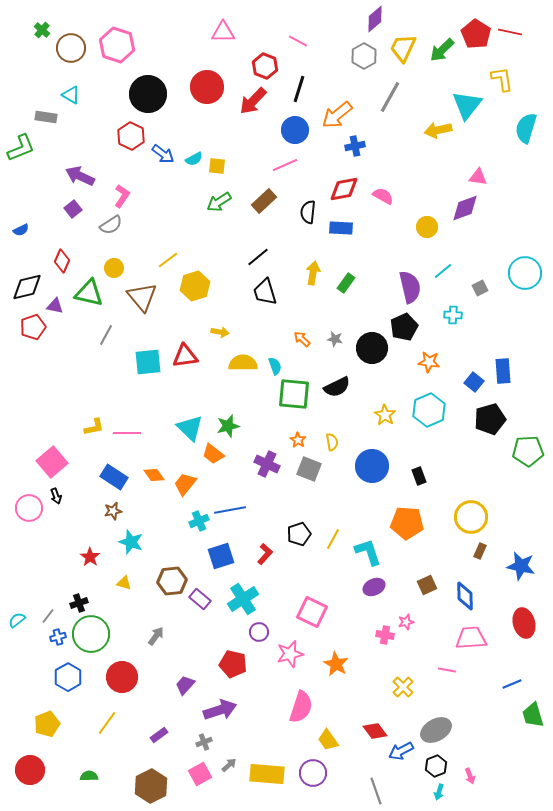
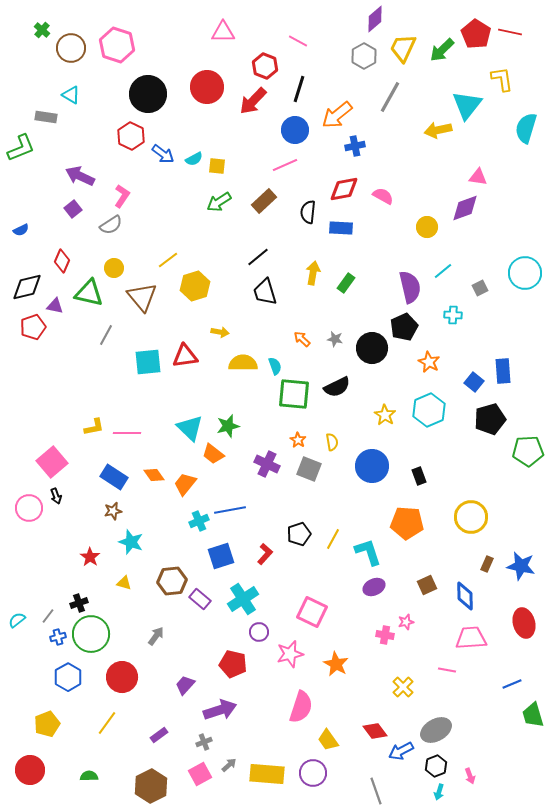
orange star at (429, 362): rotated 20 degrees clockwise
brown rectangle at (480, 551): moved 7 px right, 13 px down
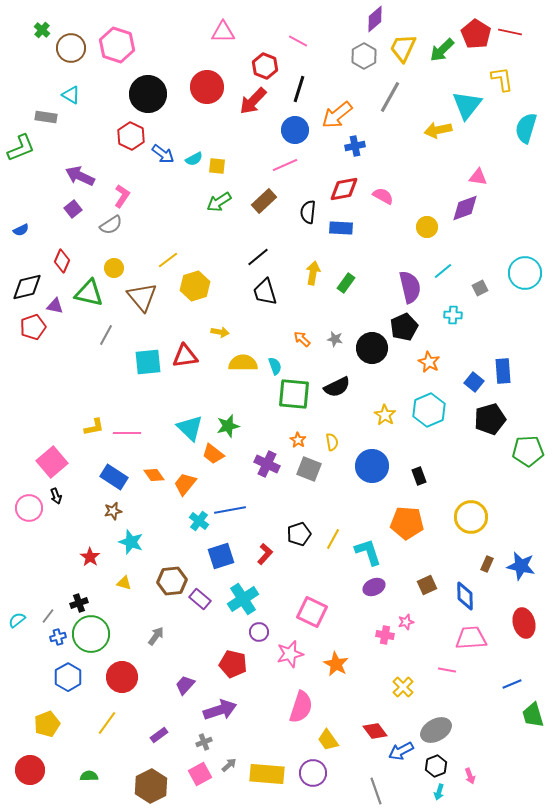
cyan cross at (199, 521): rotated 30 degrees counterclockwise
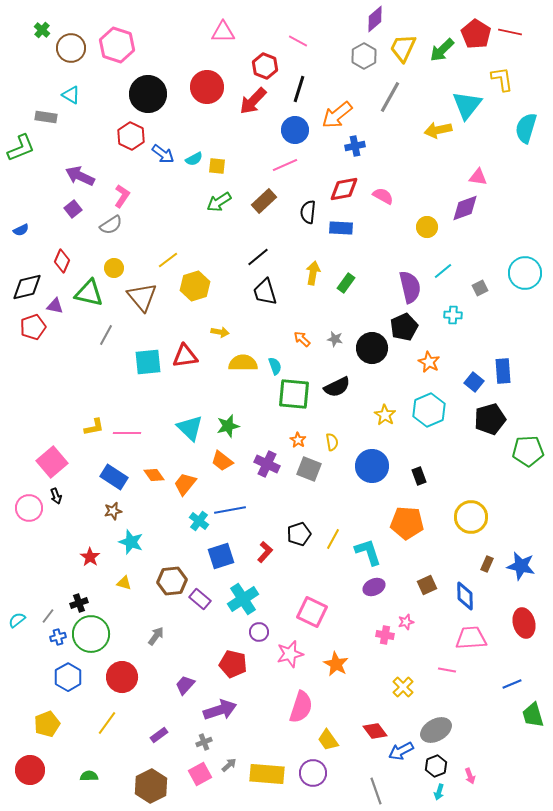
orange trapezoid at (213, 454): moved 9 px right, 7 px down
red L-shape at (265, 554): moved 2 px up
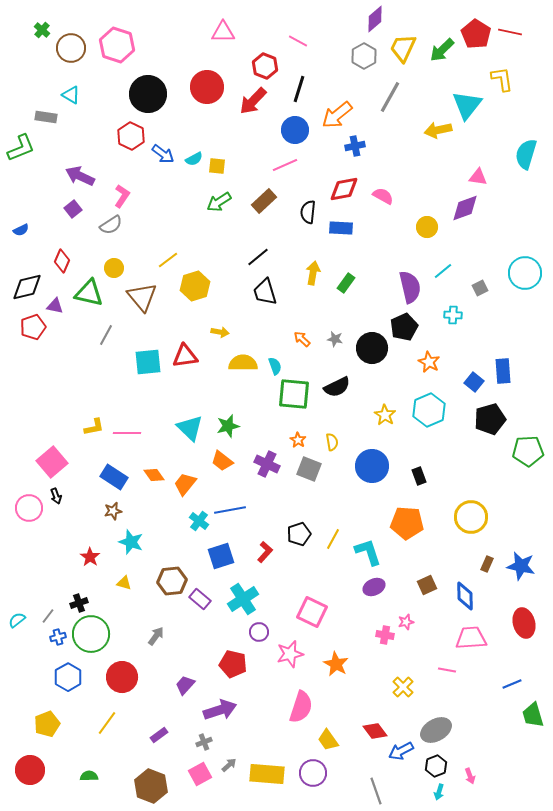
cyan semicircle at (526, 128): moved 26 px down
brown hexagon at (151, 786): rotated 12 degrees counterclockwise
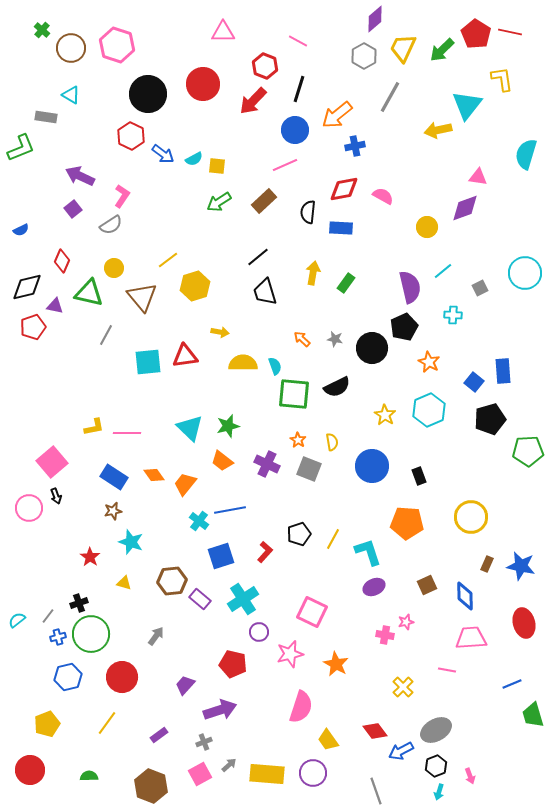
red circle at (207, 87): moved 4 px left, 3 px up
blue hexagon at (68, 677): rotated 16 degrees clockwise
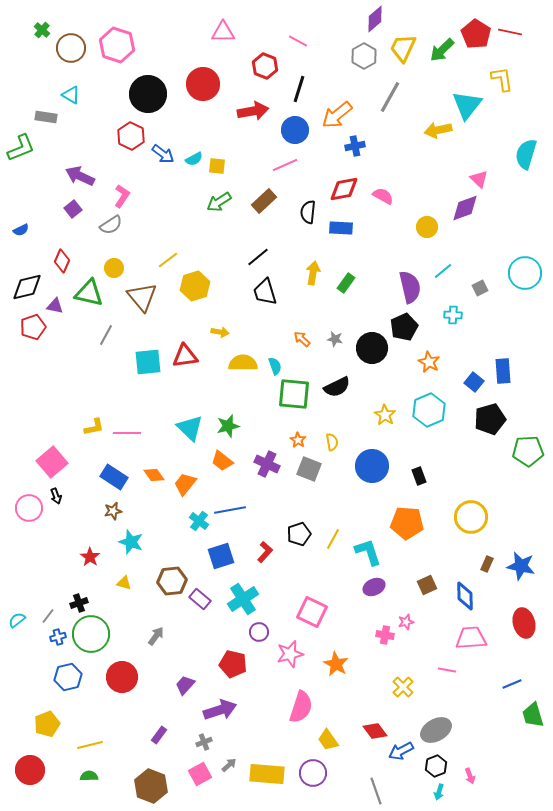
red arrow at (253, 101): moved 10 px down; rotated 144 degrees counterclockwise
pink triangle at (478, 177): moved 1 px right, 2 px down; rotated 36 degrees clockwise
yellow line at (107, 723): moved 17 px left, 22 px down; rotated 40 degrees clockwise
purple rectangle at (159, 735): rotated 18 degrees counterclockwise
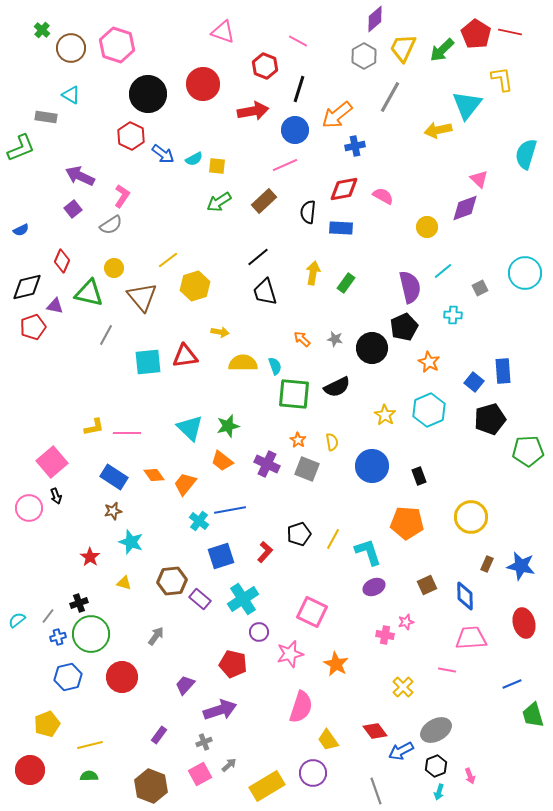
pink triangle at (223, 32): rotated 20 degrees clockwise
gray square at (309, 469): moved 2 px left
yellow rectangle at (267, 774): moved 12 px down; rotated 36 degrees counterclockwise
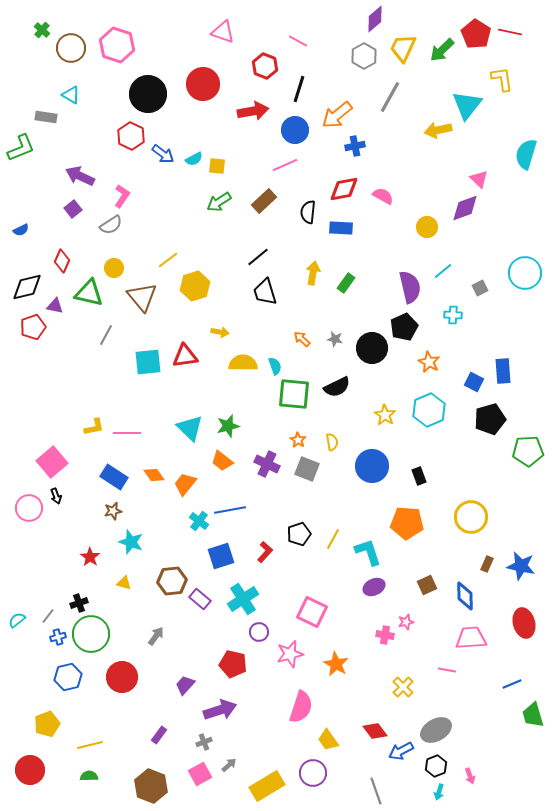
blue square at (474, 382): rotated 12 degrees counterclockwise
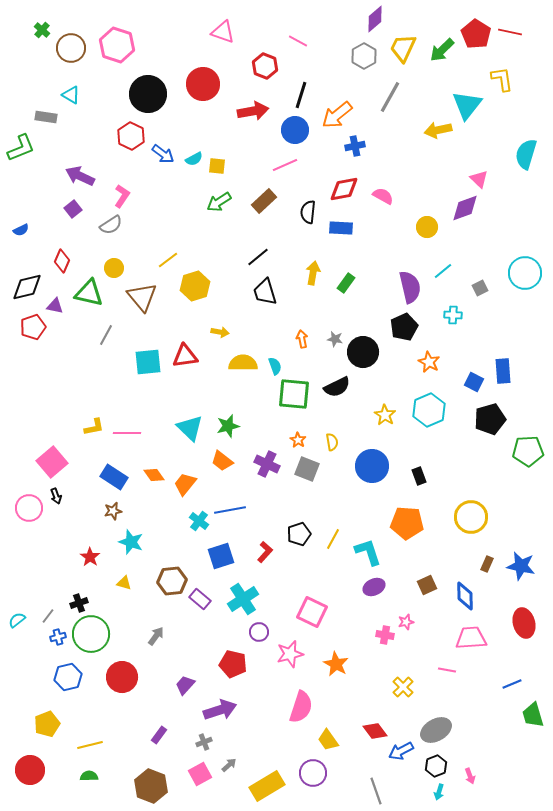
black line at (299, 89): moved 2 px right, 6 px down
orange arrow at (302, 339): rotated 36 degrees clockwise
black circle at (372, 348): moved 9 px left, 4 px down
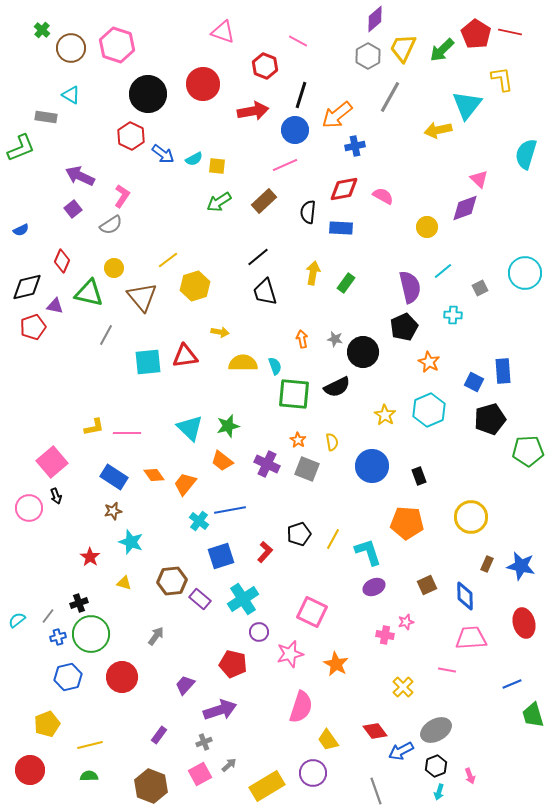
gray hexagon at (364, 56): moved 4 px right
